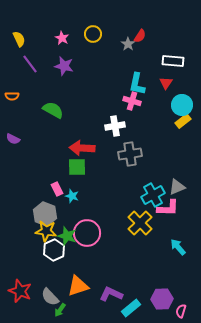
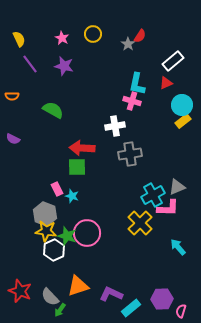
white rectangle: rotated 45 degrees counterclockwise
red triangle: rotated 32 degrees clockwise
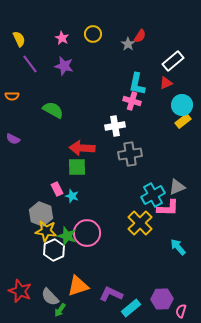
gray hexagon: moved 4 px left
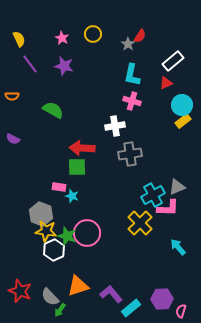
cyan L-shape: moved 5 px left, 9 px up
pink rectangle: moved 2 px right, 2 px up; rotated 56 degrees counterclockwise
purple L-shape: rotated 25 degrees clockwise
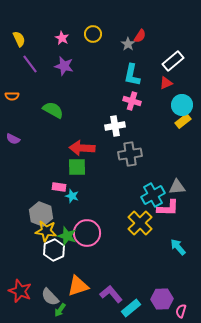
gray triangle: rotated 18 degrees clockwise
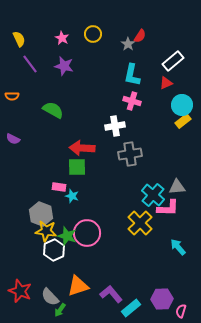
cyan cross: rotated 20 degrees counterclockwise
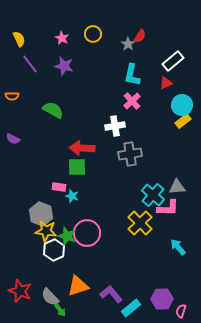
pink cross: rotated 30 degrees clockwise
green arrow: rotated 72 degrees counterclockwise
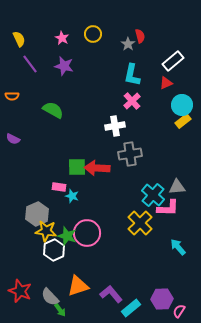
red semicircle: rotated 48 degrees counterclockwise
red arrow: moved 15 px right, 20 px down
gray hexagon: moved 4 px left; rotated 15 degrees clockwise
pink semicircle: moved 2 px left; rotated 16 degrees clockwise
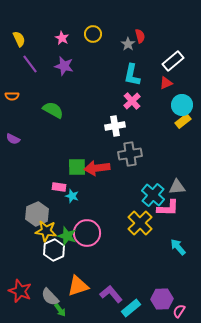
red arrow: rotated 10 degrees counterclockwise
